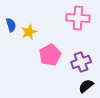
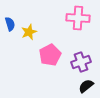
blue semicircle: moved 1 px left, 1 px up
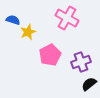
pink cross: moved 11 px left; rotated 25 degrees clockwise
blue semicircle: moved 3 px right, 4 px up; rotated 56 degrees counterclockwise
yellow star: moved 1 px left
black semicircle: moved 3 px right, 2 px up
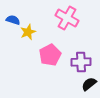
purple cross: rotated 18 degrees clockwise
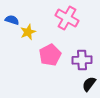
blue semicircle: moved 1 px left
purple cross: moved 1 px right, 2 px up
black semicircle: rotated 14 degrees counterclockwise
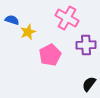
purple cross: moved 4 px right, 15 px up
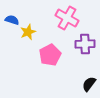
purple cross: moved 1 px left, 1 px up
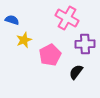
yellow star: moved 4 px left, 8 px down
black semicircle: moved 13 px left, 12 px up
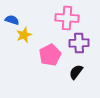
pink cross: rotated 25 degrees counterclockwise
yellow star: moved 5 px up
purple cross: moved 6 px left, 1 px up
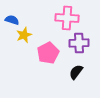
pink pentagon: moved 2 px left, 2 px up
